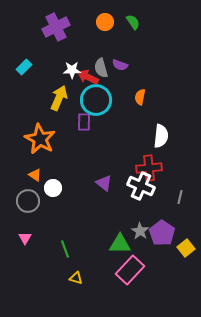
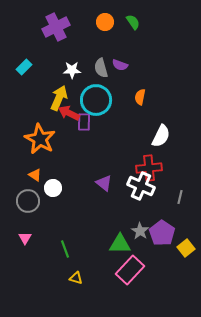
red arrow: moved 19 px left, 36 px down
white semicircle: rotated 20 degrees clockwise
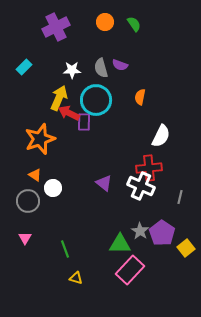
green semicircle: moved 1 px right, 2 px down
orange star: rotated 24 degrees clockwise
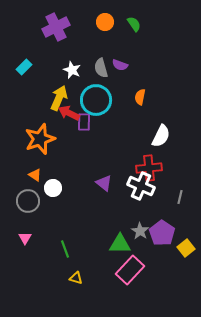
white star: rotated 24 degrees clockwise
